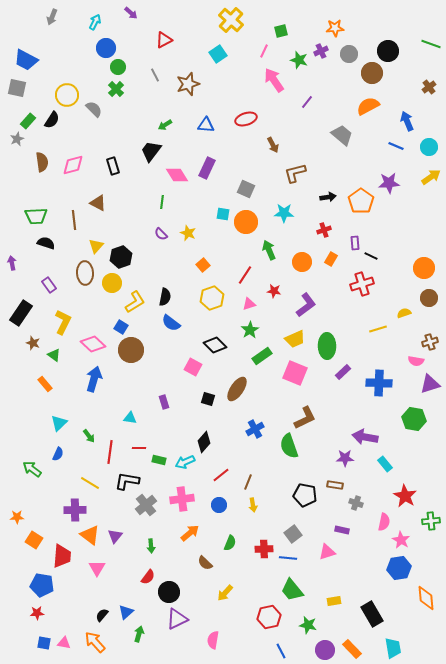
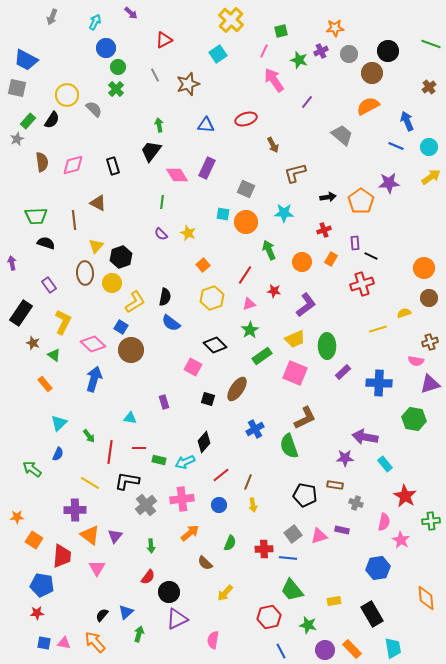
green arrow at (165, 125): moved 6 px left; rotated 112 degrees clockwise
pink triangle at (327, 552): moved 8 px left, 16 px up
blue hexagon at (399, 568): moved 21 px left
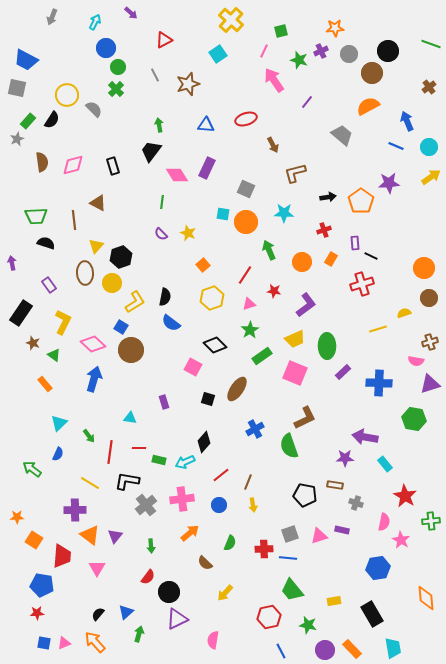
gray square at (293, 534): moved 3 px left; rotated 18 degrees clockwise
black semicircle at (102, 615): moved 4 px left, 1 px up
pink triangle at (64, 643): rotated 32 degrees counterclockwise
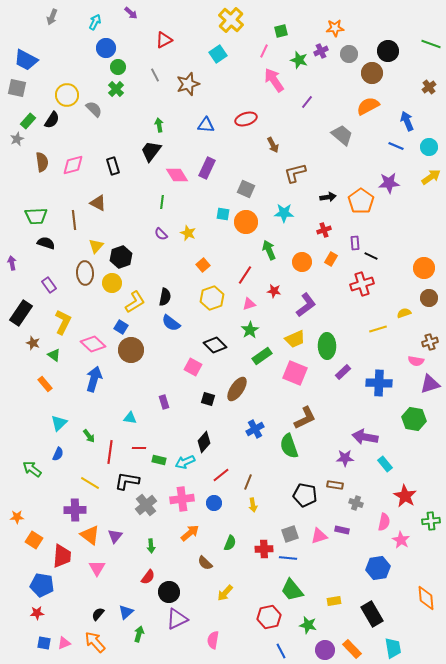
blue circle at (219, 505): moved 5 px left, 2 px up
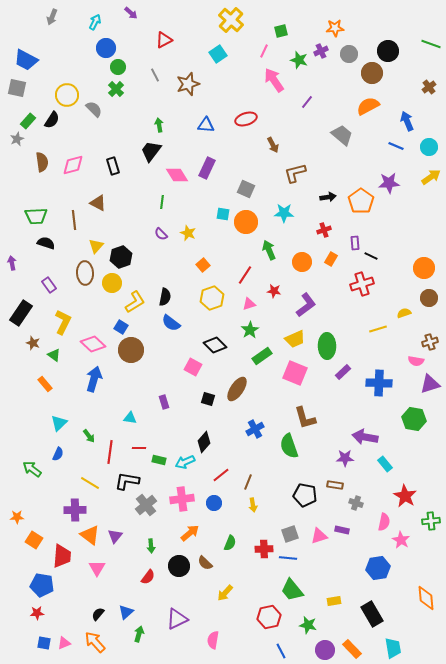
brown L-shape at (305, 418): rotated 100 degrees clockwise
black circle at (169, 592): moved 10 px right, 26 px up
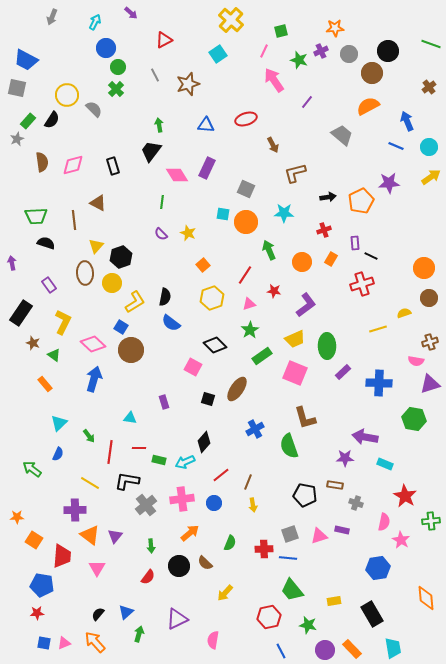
orange pentagon at (361, 201): rotated 10 degrees clockwise
cyan rectangle at (385, 464): rotated 28 degrees counterclockwise
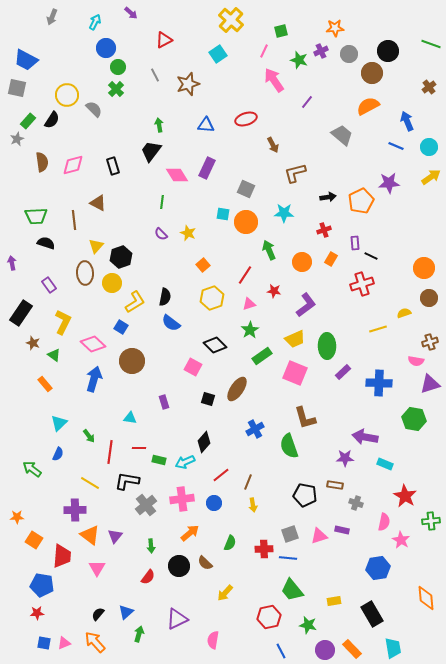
brown circle at (131, 350): moved 1 px right, 11 px down
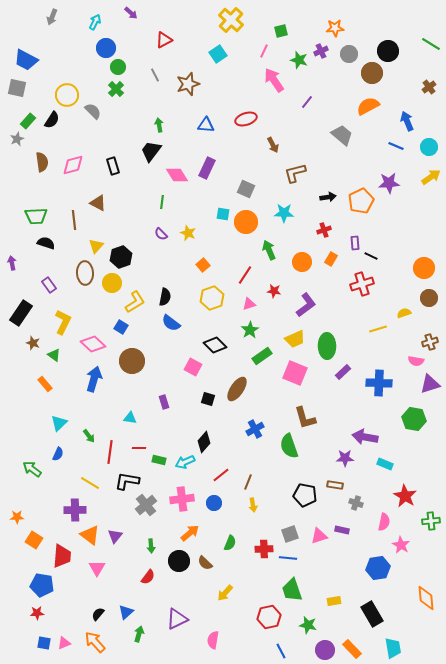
green line at (431, 44): rotated 12 degrees clockwise
gray semicircle at (94, 109): moved 1 px left, 2 px down
pink star at (401, 540): moved 5 px down
black circle at (179, 566): moved 5 px up
green trapezoid at (292, 590): rotated 20 degrees clockwise
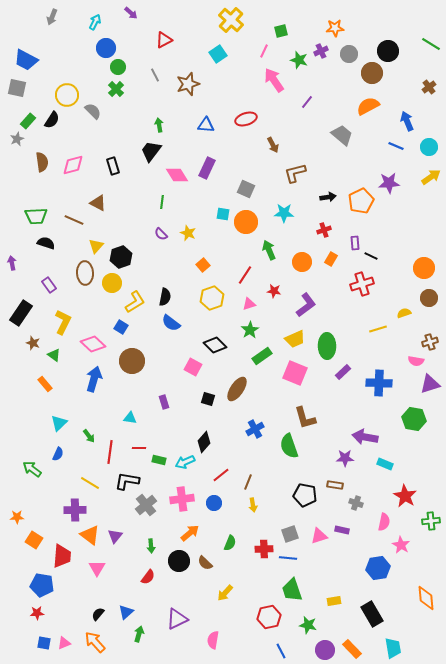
brown line at (74, 220): rotated 60 degrees counterclockwise
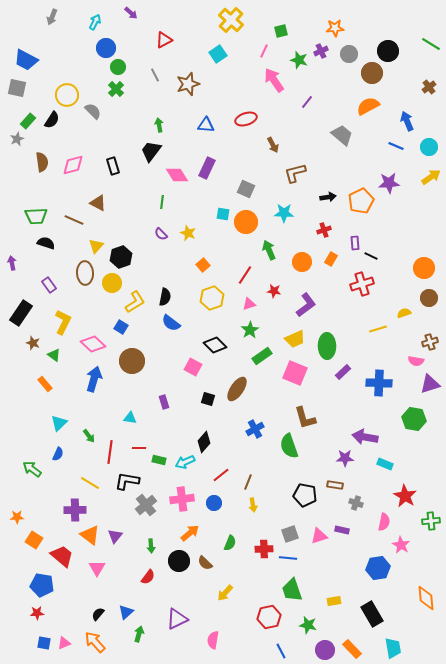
red trapezoid at (62, 556): rotated 55 degrees counterclockwise
